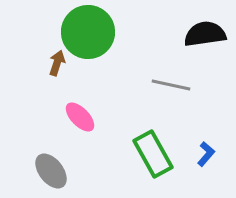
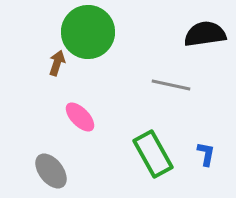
blue L-shape: rotated 30 degrees counterclockwise
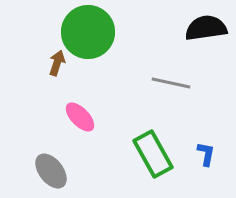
black semicircle: moved 1 px right, 6 px up
gray line: moved 2 px up
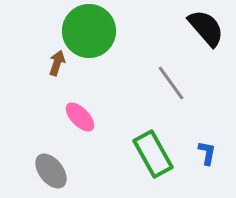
black semicircle: rotated 57 degrees clockwise
green circle: moved 1 px right, 1 px up
gray line: rotated 42 degrees clockwise
blue L-shape: moved 1 px right, 1 px up
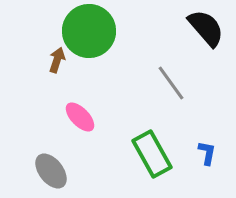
brown arrow: moved 3 px up
green rectangle: moved 1 px left
